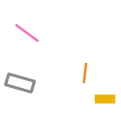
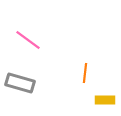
pink line: moved 1 px right, 7 px down
yellow rectangle: moved 1 px down
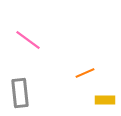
orange line: rotated 60 degrees clockwise
gray rectangle: moved 10 px down; rotated 68 degrees clockwise
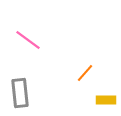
orange line: rotated 24 degrees counterclockwise
yellow rectangle: moved 1 px right
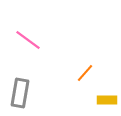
gray rectangle: rotated 16 degrees clockwise
yellow rectangle: moved 1 px right
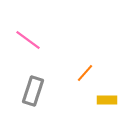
gray rectangle: moved 13 px right, 2 px up; rotated 8 degrees clockwise
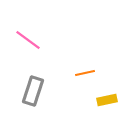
orange line: rotated 36 degrees clockwise
yellow rectangle: rotated 12 degrees counterclockwise
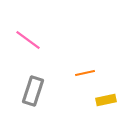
yellow rectangle: moved 1 px left
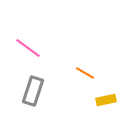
pink line: moved 8 px down
orange line: rotated 42 degrees clockwise
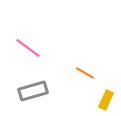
gray rectangle: rotated 56 degrees clockwise
yellow rectangle: rotated 54 degrees counterclockwise
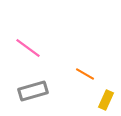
orange line: moved 1 px down
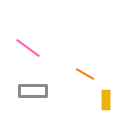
gray rectangle: rotated 16 degrees clockwise
yellow rectangle: rotated 24 degrees counterclockwise
